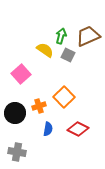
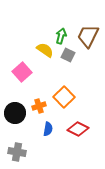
brown trapezoid: rotated 40 degrees counterclockwise
pink square: moved 1 px right, 2 px up
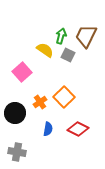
brown trapezoid: moved 2 px left
orange cross: moved 1 px right, 4 px up; rotated 16 degrees counterclockwise
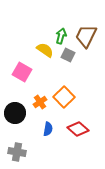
pink square: rotated 18 degrees counterclockwise
red diamond: rotated 15 degrees clockwise
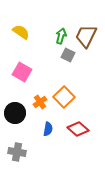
yellow semicircle: moved 24 px left, 18 px up
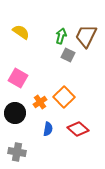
pink square: moved 4 px left, 6 px down
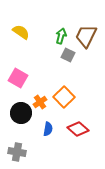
black circle: moved 6 px right
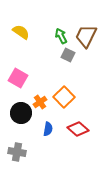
green arrow: rotated 42 degrees counterclockwise
